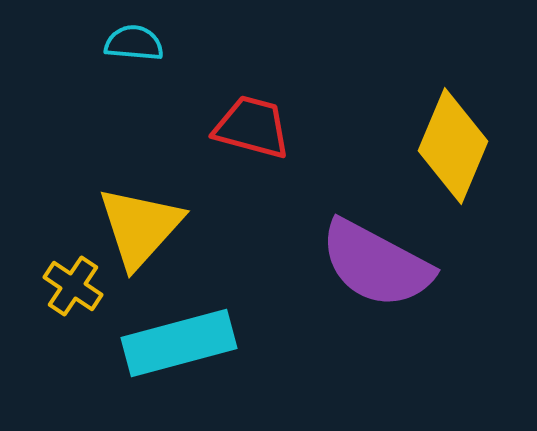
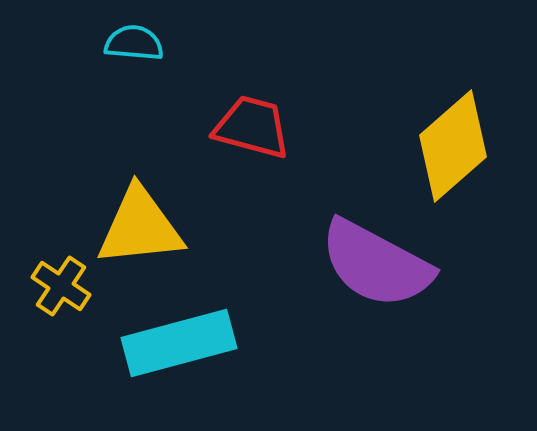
yellow diamond: rotated 26 degrees clockwise
yellow triangle: rotated 42 degrees clockwise
yellow cross: moved 12 px left
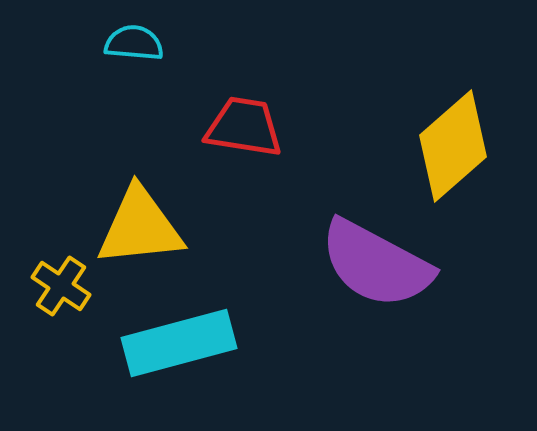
red trapezoid: moved 8 px left; rotated 6 degrees counterclockwise
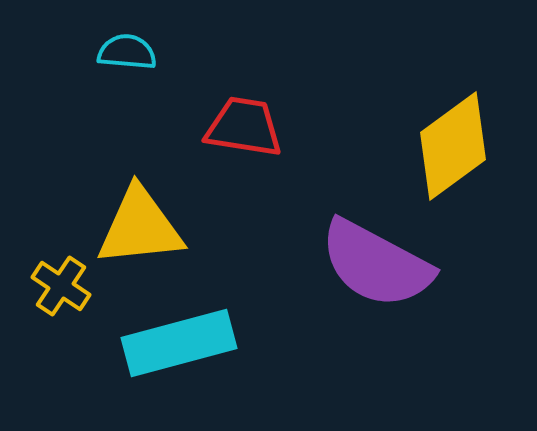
cyan semicircle: moved 7 px left, 9 px down
yellow diamond: rotated 5 degrees clockwise
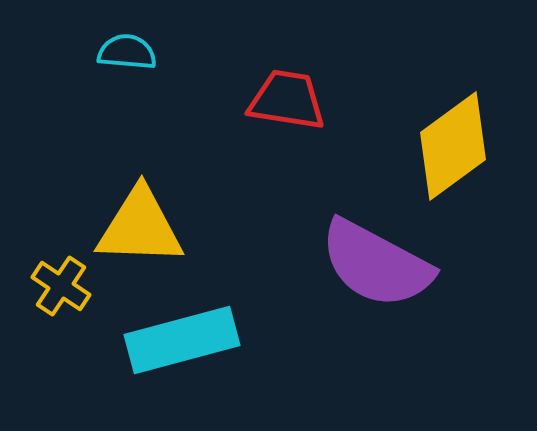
red trapezoid: moved 43 px right, 27 px up
yellow triangle: rotated 8 degrees clockwise
cyan rectangle: moved 3 px right, 3 px up
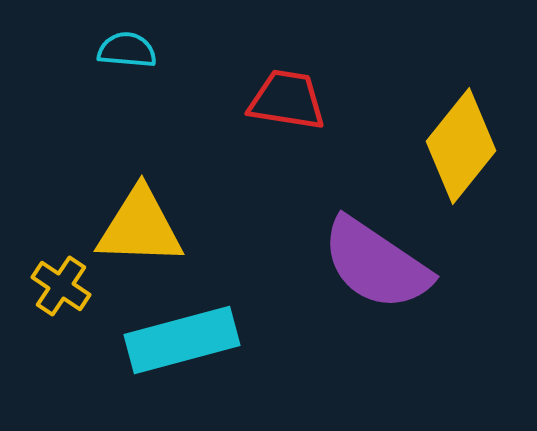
cyan semicircle: moved 2 px up
yellow diamond: moved 8 px right; rotated 15 degrees counterclockwise
purple semicircle: rotated 6 degrees clockwise
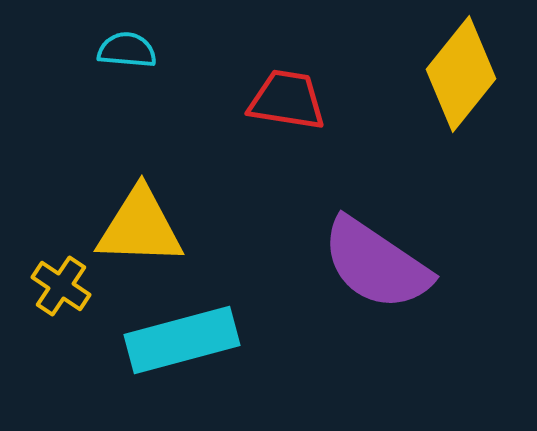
yellow diamond: moved 72 px up
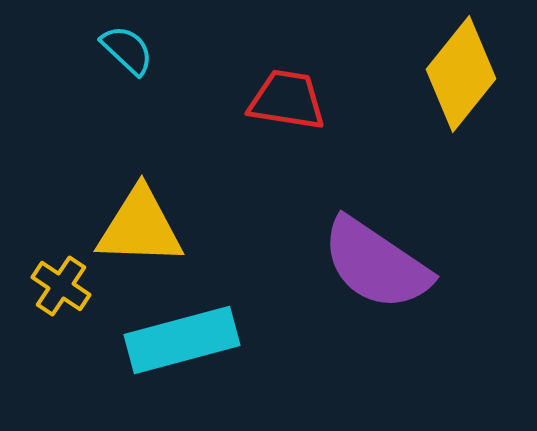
cyan semicircle: rotated 38 degrees clockwise
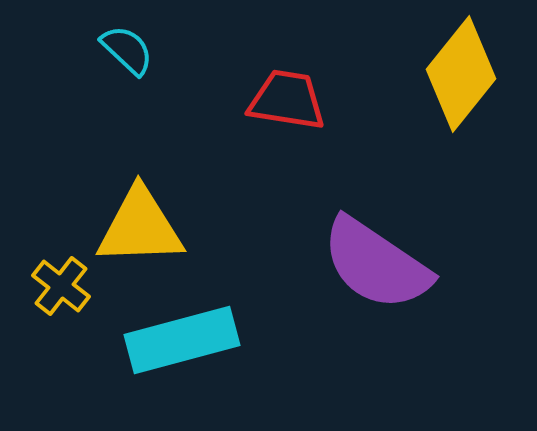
yellow triangle: rotated 4 degrees counterclockwise
yellow cross: rotated 4 degrees clockwise
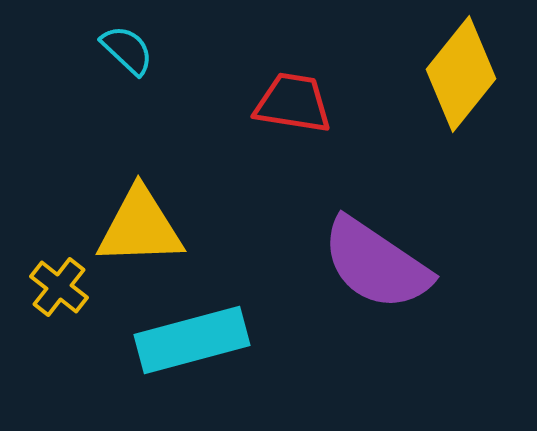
red trapezoid: moved 6 px right, 3 px down
yellow cross: moved 2 px left, 1 px down
cyan rectangle: moved 10 px right
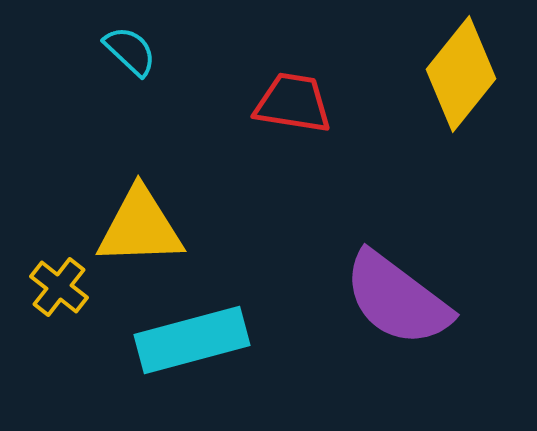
cyan semicircle: moved 3 px right, 1 px down
purple semicircle: moved 21 px right, 35 px down; rotated 3 degrees clockwise
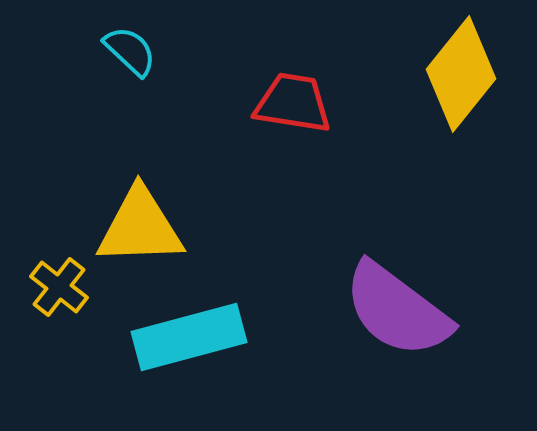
purple semicircle: moved 11 px down
cyan rectangle: moved 3 px left, 3 px up
